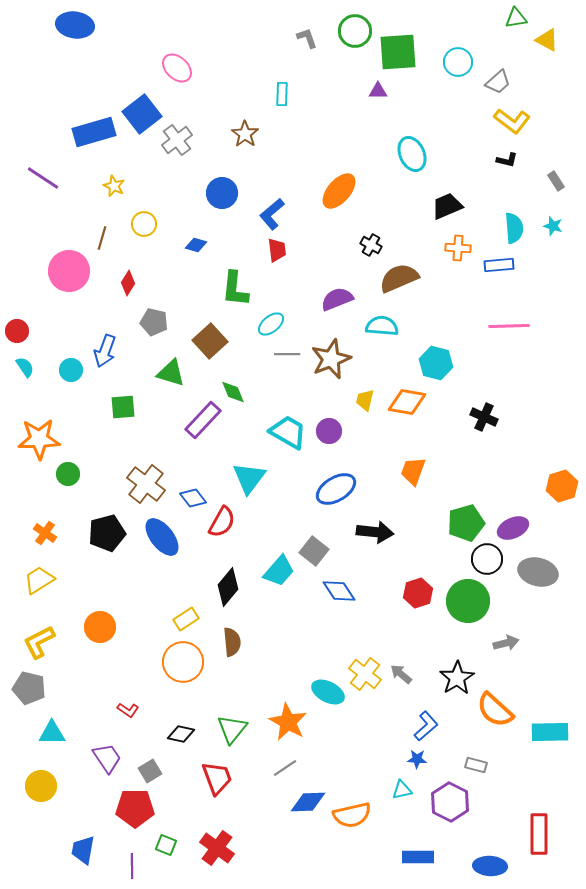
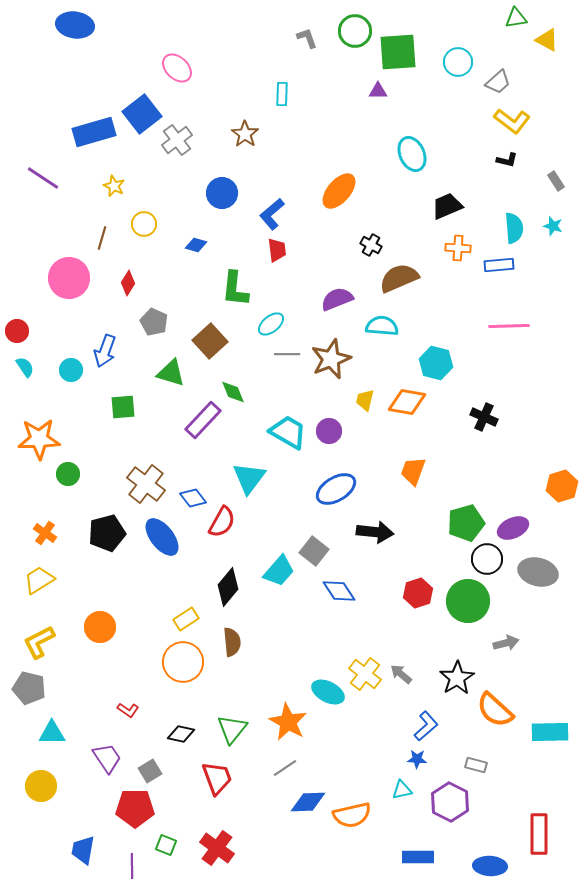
pink circle at (69, 271): moved 7 px down
gray pentagon at (154, 322): rotated 12 degrees clockwise
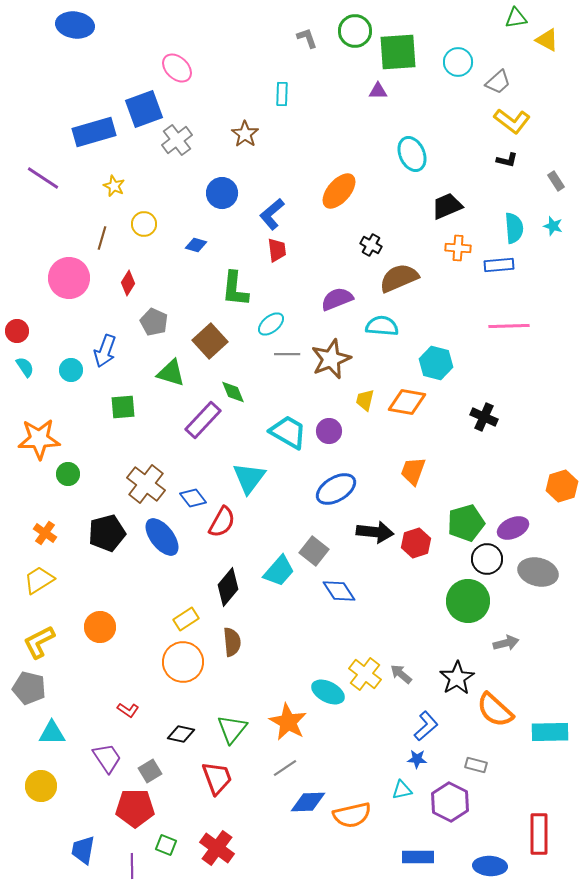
blue square at (142, 114): moved 2 px right, 5 px up; rotated 18 degrees clockwise
red hexagon at (418, 593): moved 2 px left, 50 px up
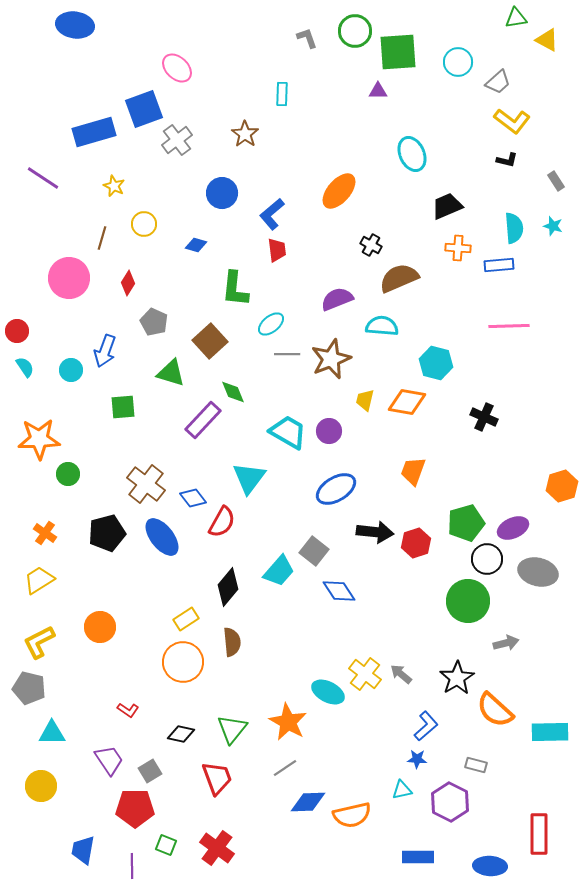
purple trapezoid at (107, 758): moved 2 px right, 2 px down
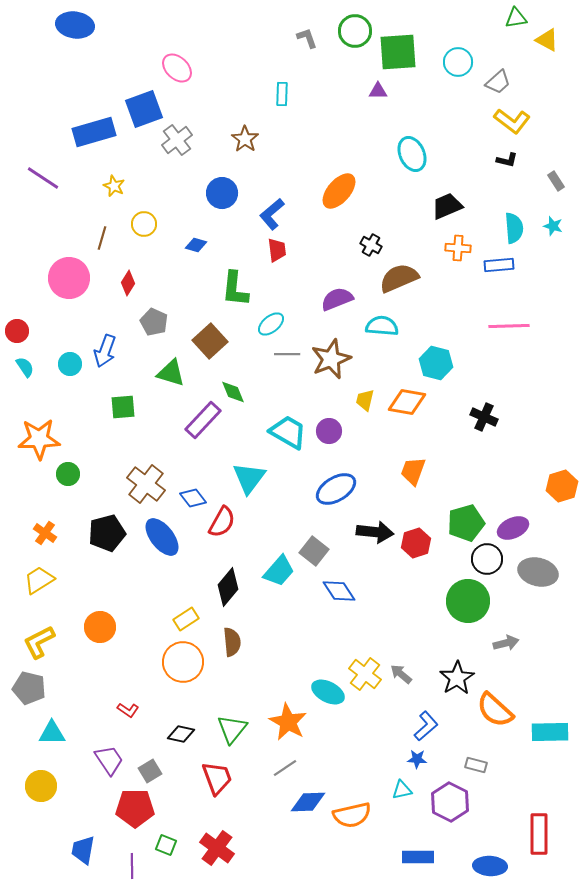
brown star at (245, 134): moved 5 px down
cyan circle at (71, 370): moved 1 px left, 6 px up
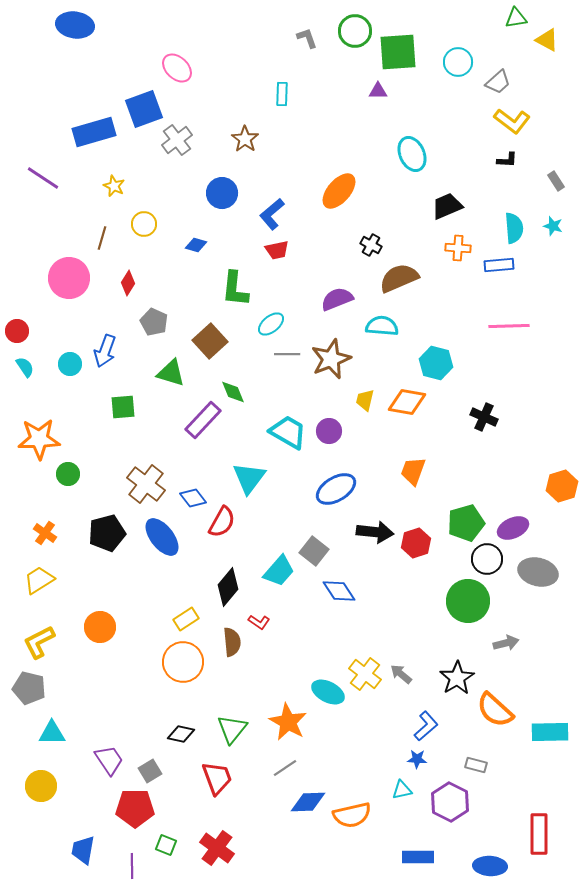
black L-shape at (507, 160): rotated 10 degrees counterclockwise
red trapezoid at (277, 250): rotated 85 degrees clockwise
red L-shape at (128, 710): moved 131 px right, 88 px up
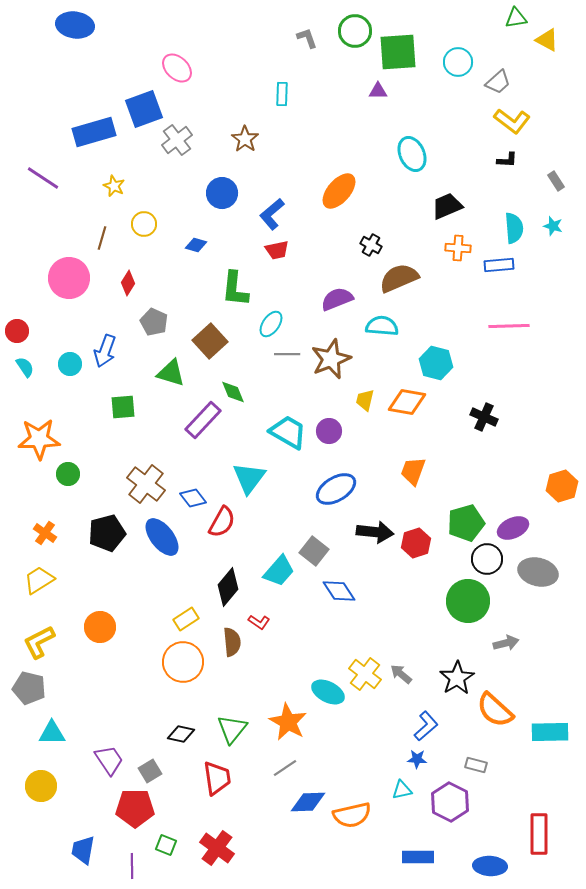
cyan ellipse at (271, 324): rotated 16 degrees counterclockwise
red trapezoid at (217, 778): rotated 12 degrees clockwise
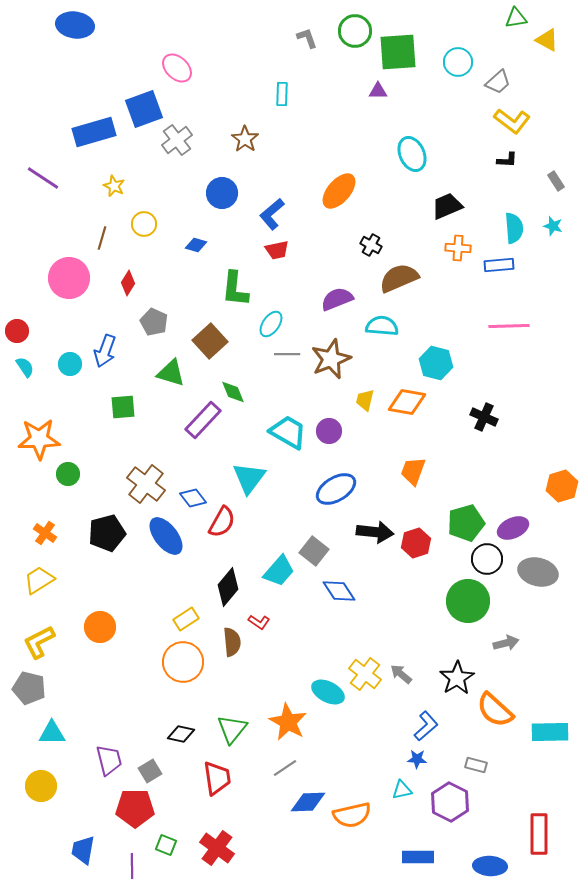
blue ellipse at (162, 537): moved 4 px right, 1 px up
purple trapezoid at (109, 760): rotated 20 degrees clockwise
